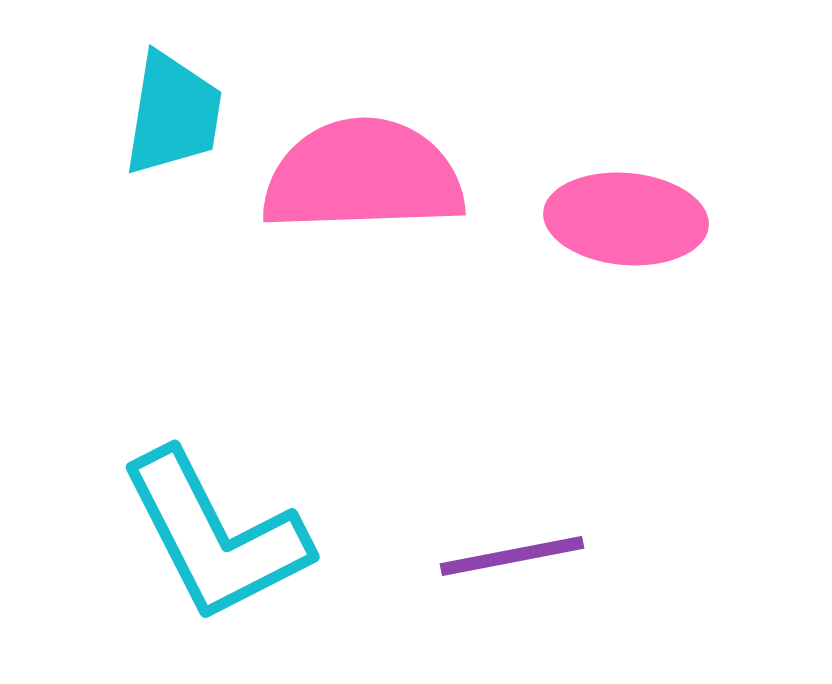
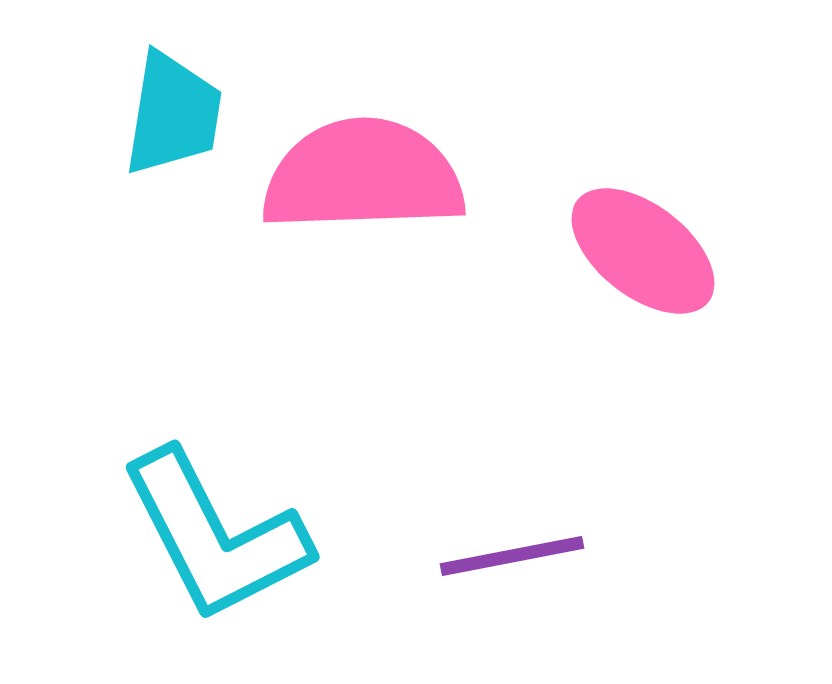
pink ellipse: moved 17 px right, 32 px down; rotated 33 degrees clockwise
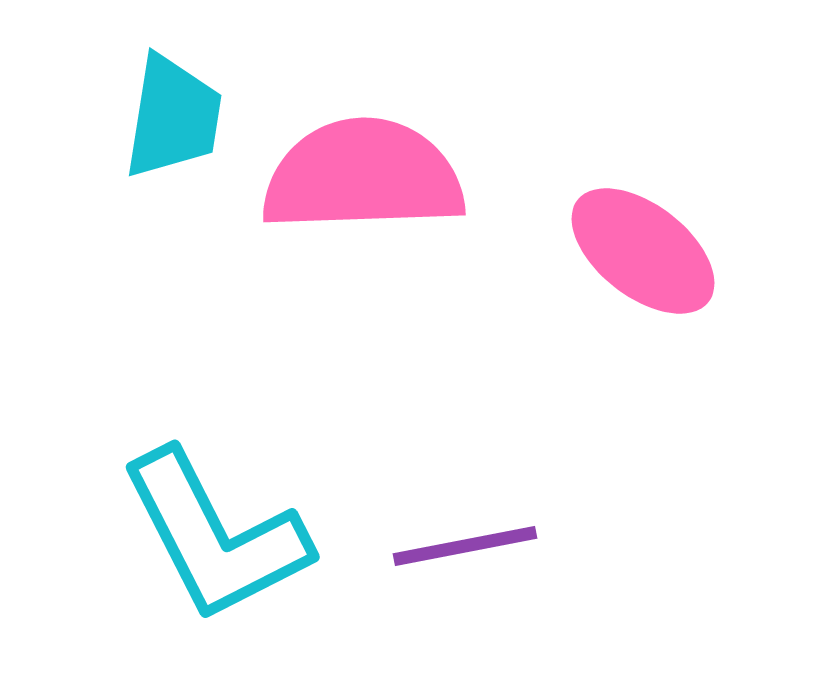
cyan trapezoid: moved 3 px down
purple line: moved 47 px left, 10 px up
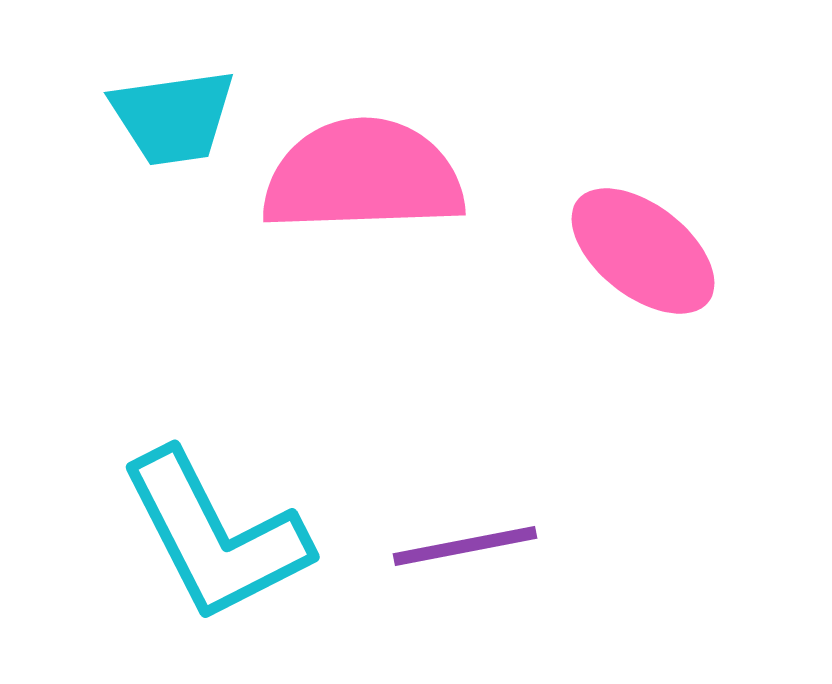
cyan trapezoid: rotated 73 degrees clockwise
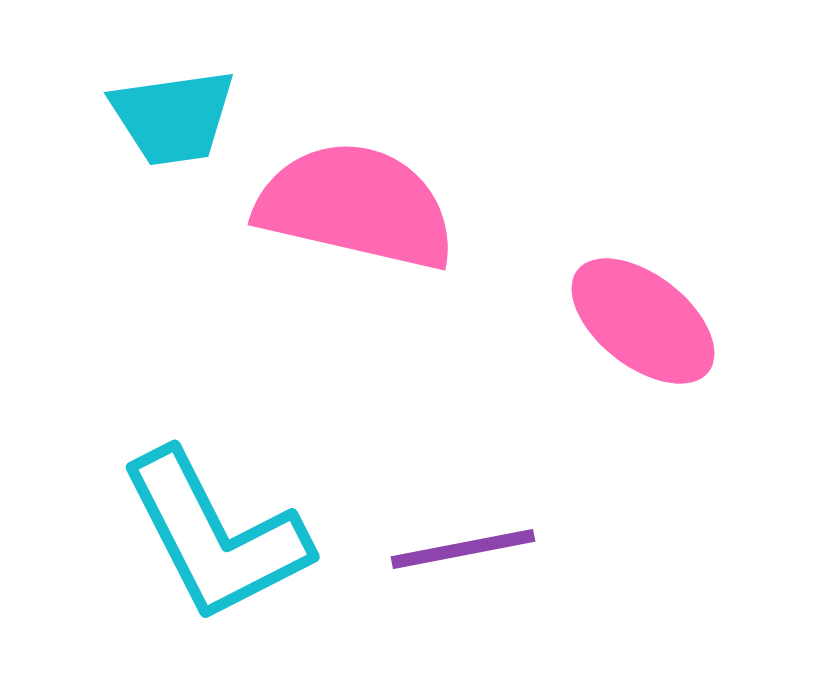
pink semicircle: moved 7 px left, 30 px down; rotated 15 degrees clockwise
pink ellipse: moved 70 px down
purple line: moved 2 px left, 3 px down
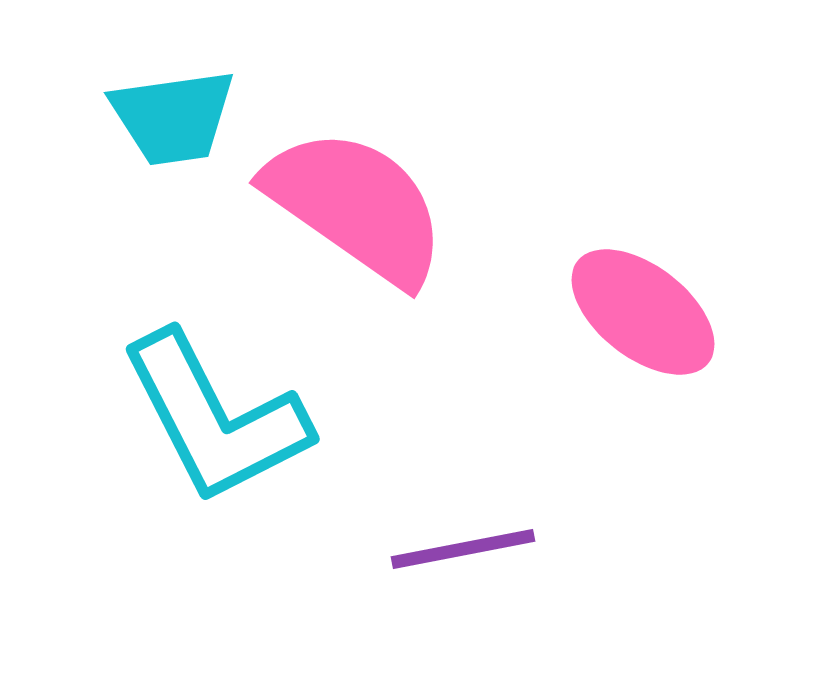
pink semicircle: rotated 22 degrees clockwise
pink ellipse: moved 9 px up
cyan L-shape: moved 118 px up
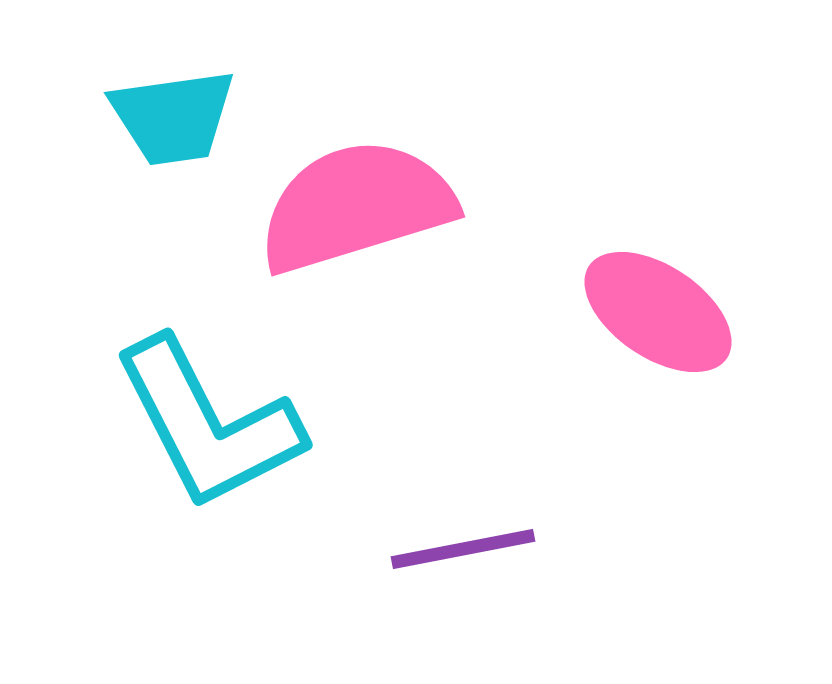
pink semicircle: rotated 52 degrees counterclockwise
pink ellipse: moved 15 px right; rotated 4 degrees counterclockwise
cyan L-shape: moved 7 px left, 6 px down
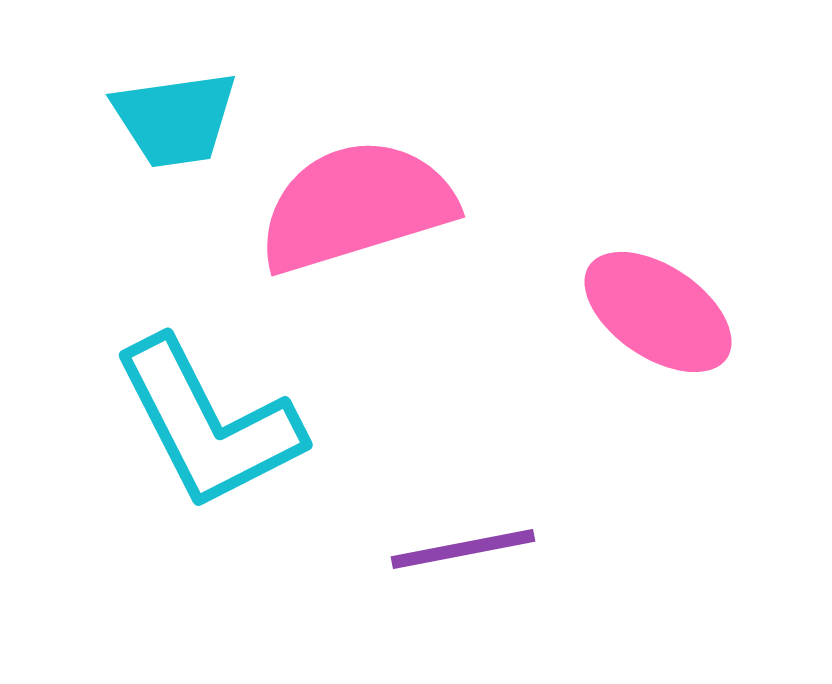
cyan trapezoid: moved 2 px right, 2 px down
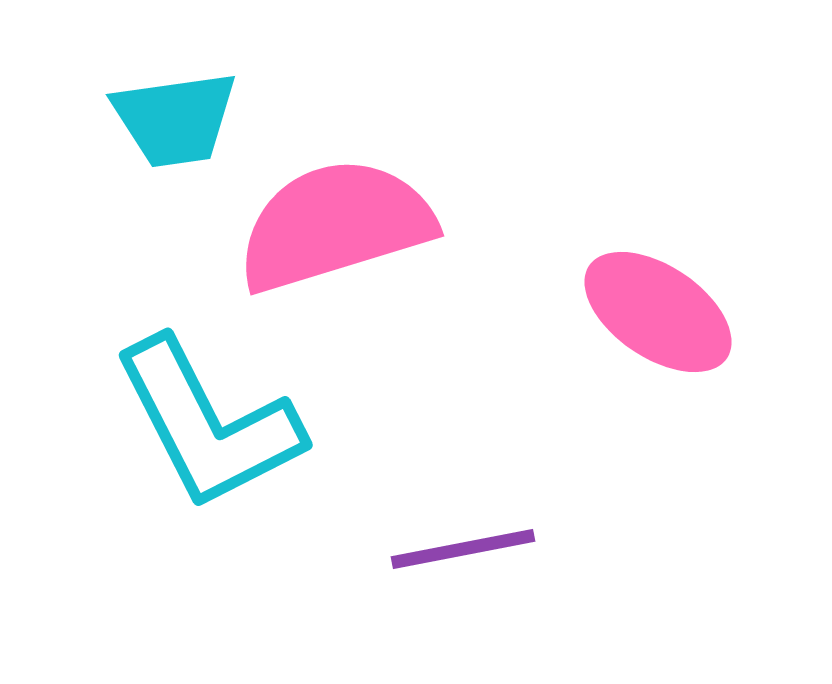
pink semicircle: moved 21 px left, 19 px down
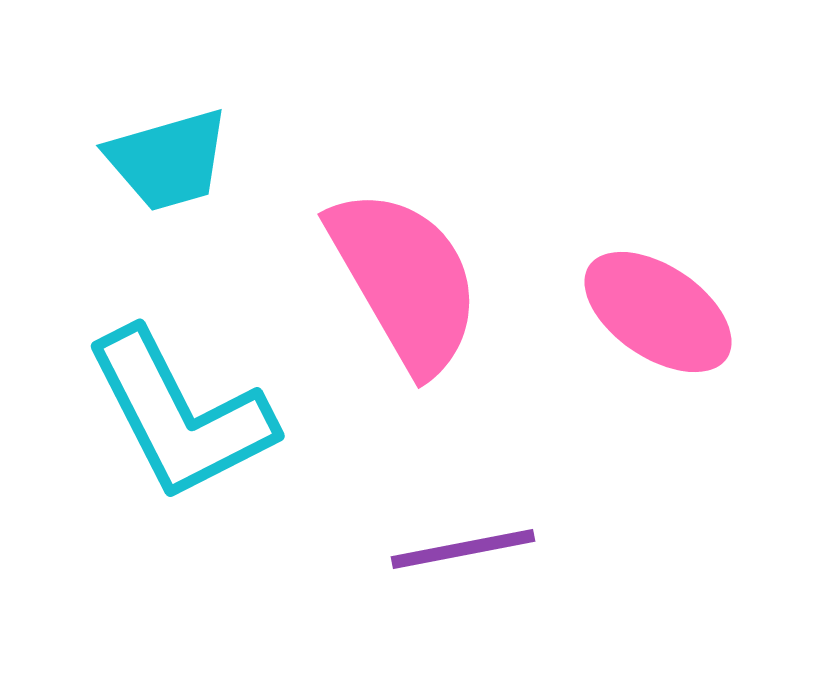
cyan trapezoid: moved 7 px left, 41 px down; rotated 8 degrees counterclockwise
pink semicircle: moved 70 px right, 55 px down; rotated 77 degrees clockwise
cyan L-shape: moved 28 px left, 9 px up
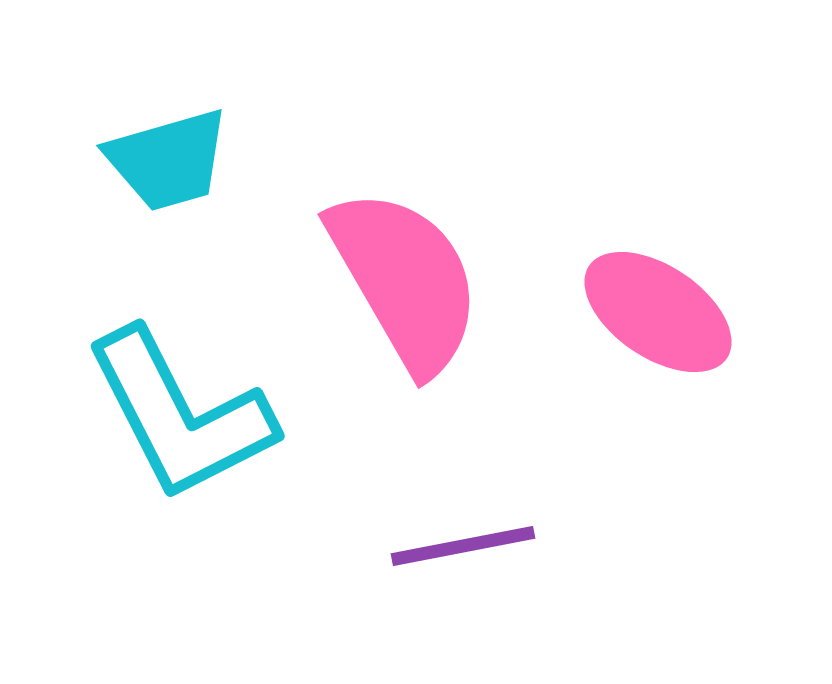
purple line: moved 3 px up
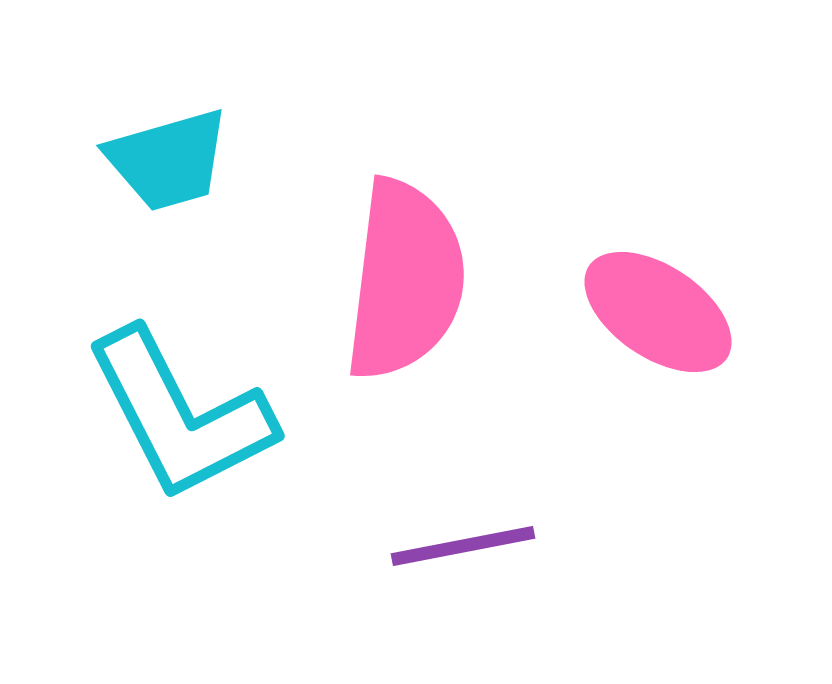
pink semicircle: rotated 37 degrees clockwise
